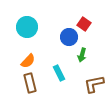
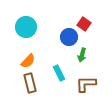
cyan circle: moved 1 px left
brown L-shape: moved 8 px left; rotated 10 degrees clockwise
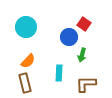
cyan rectangle: rotated 28 degrees clockwise
brown rectangle: moved 5 px left
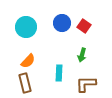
red square: moved 2 px down
blue circle: moved 7 px left, 14 px up
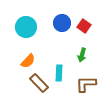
brown rectangle: moved 14 px right; rotated 30 degrees counterclockwise
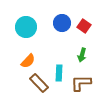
brown L-shape: moved 5 px left, 1 px up
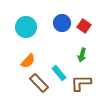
cyan rectangle: rotated 42 degrees counterclockwise
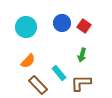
brown rectangle: moved 1 px left, 2 px down
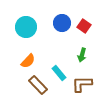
brown L-shape: moved 1 px right, 1 px down
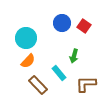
cyan circle: moved 11 px down
green arrow: moved 8 px left, 1 px down
brown L-shape: moved 4 px right
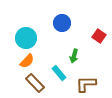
red square: moved 15 px right, 10 px down
orange semicircle: moved 1 px left
brown rectangle: moved 3 px left, 2 px up
